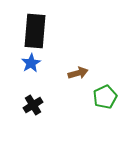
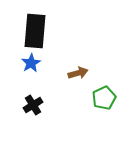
green pentagon: moved 1 px left, 1 px down
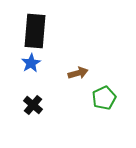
black cross: rotated 18 degrees counterclockwise
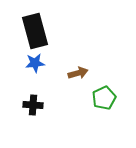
black rectangle: rotated 20 degrees counterclockwise
blue star: moved 4 px right; rotated 24 degrees clockwise
black cross: rotated 36 degrees counterclockwise
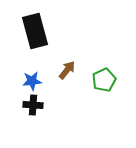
blue star: moved 3 px left, 18 px down
brown arrow: moved 11 px left, 3 px up; rotated 36 degrees counterclockwise
green pentagon: moved 18 px up
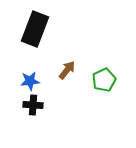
black rectangle: moved 2 px up; rotated 36 degrees clockwise
blue star: moved 2 px left
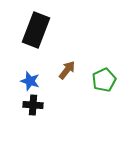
black rectangle: moved 1 px right, 1 px down
blue star: rotated 24 degrees clockwise
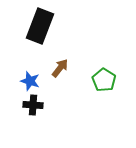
black rectangle: moved 4 px right, 4 px up
brown arrow: moved 7 px left, 2 px up
green pentagon: rotated 15 degrees counterclockwise
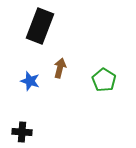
brown arrow: rotated 24 degrees counterclockwise
black cross: moved 11 px left, 27 px down
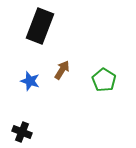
brown arrow: moved 2 px right, 2 px down; rotated 18 degrees clockwise
black cross: rotated 18 degrees clockwise
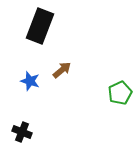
brown arrow: rotated 18 degrees clockwise
green pentagon: moved 16 px right, 13 px down; rotated 15 degrees clockwise
